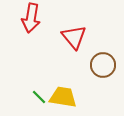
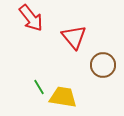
red arrow: rotated 48 degrees counterclockwise
green line: moved 10 px up; rotated 14 degrees clockwise
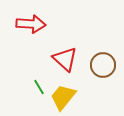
red arrow: moved 6 px down; rotated 48 degrees counterclockwise
red triangle: moved 9 px left, 22 px down; rotated 8 degrees counterclockwise
yellow trapezoid: rotated 60 degrees counterclockwise
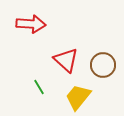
red triangle: moved 1 px right, 1 px down
yellow trapezoid: moved 15 px right
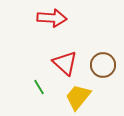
red arrow: moved 21 px right, 6 px up
red triangle: moved 1 px left, 3 px down
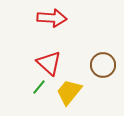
red triangle: moved 16 px left
green line: rotated 70 degrees clockwise
yellow trapezoid: moved 9 px left, 5 px up
